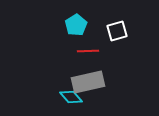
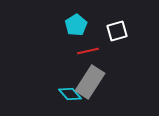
red line: rotated 10 degrees counterclockwise
gray rectangle: moved 2 px right; rotated 44 degrees counterclockwise
cyan diamond: moved 1 px left, 3 px up
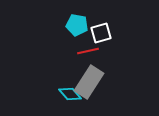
cyan pentagon: moved 1 px right; rotated 30 degrees counterclockwise
white square: moved 16 px left, 2 px down
gray rectangle: moved 1 px left
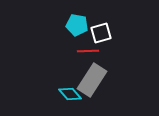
red line: rotated 10 degrees clockwise
gray rectangle: moved 3 px right, 2 px up
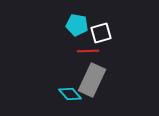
gray rectangle: rotated 8 degrees counterclockwise
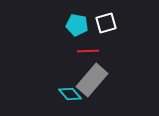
white square: moved 5 px right, 10 px up
gray rectangle: rotated 16 degrees clockwise
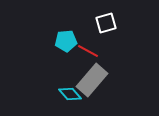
cyan pentagon: moved 11 px left, 16 px down; rotated 15 degrees counterclockwise
red line: rotated 30 degrees clockwise
